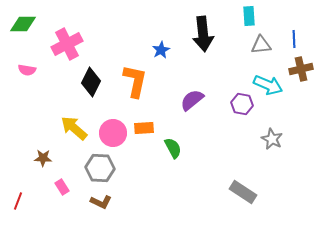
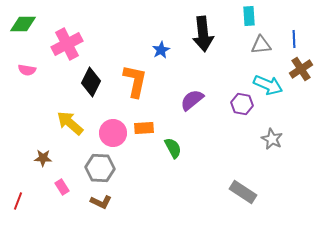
brown cross: rotated 20 degrees counterclockwise
yellow arrow: moved 4 px left, 5 px up
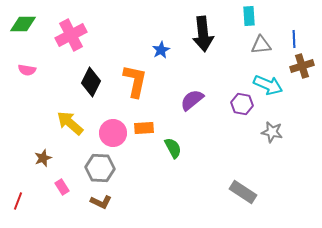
pink cross: moved 4 px right, 9 px up
brown cross: moved 1 px right, 3 px up; rotated 15 degrees clockwise
gray star: moved 7 px up; rotated 15 degrees counterclockwise
brown star: rotated 24 degrees counterclockwise
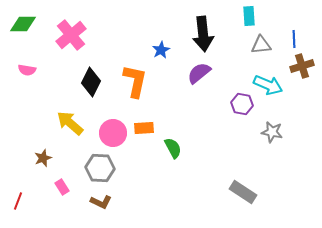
pink cross: rotated 12 degrees counterclockwise
purple semicircle: moved 7 px right, 27 px up
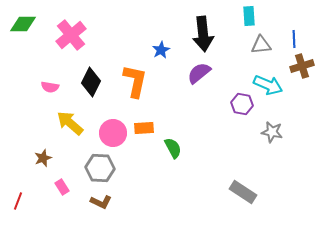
pink semicircle: moved 23 px right, 17 px down
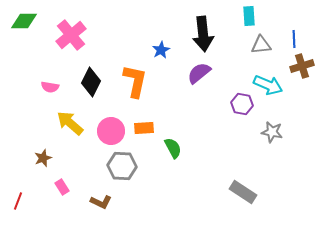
green diamond: moved 1 px right, 3 px up
pink circle: moved 2 px left, 2 px up
gray hexagon: moved 22 px right, 2 px up
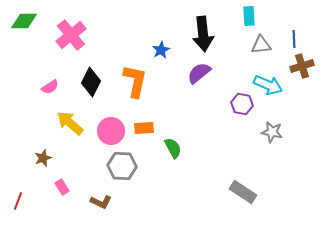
pink semicircle: rotated 42 degrees counterclockwise
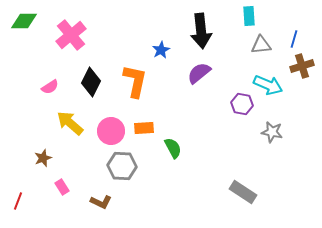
black arrow: moved 2 px left, 3 px up
blue line: rotated 18 degrees clockwise
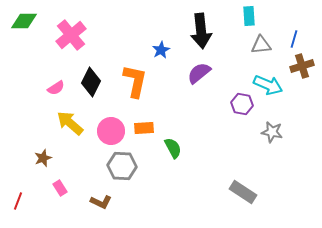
pink semicircle: moved 6 px right, 1 px down
pink rectangle: moved 2 px left, 1 px down
